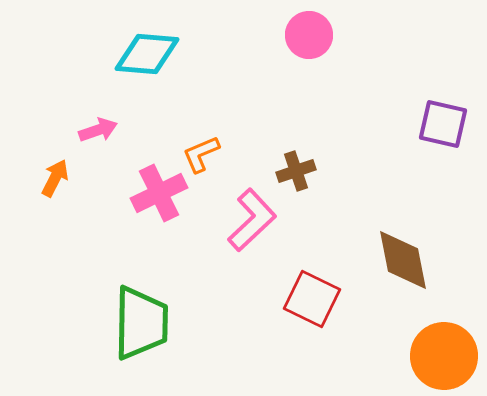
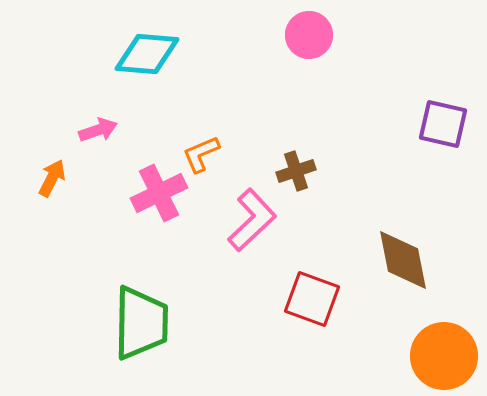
orange arrow: moved 3 px left
red square: rotated 6 degrees counterclockwise
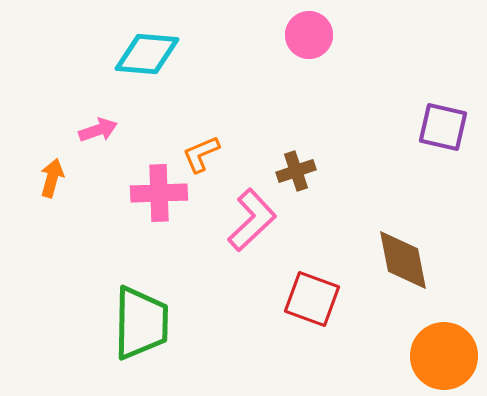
purple square: moved 3 px down
orange arrow: rotated 12 degrees counterclockwise
pink cross: rotated 24 degrees clockwise
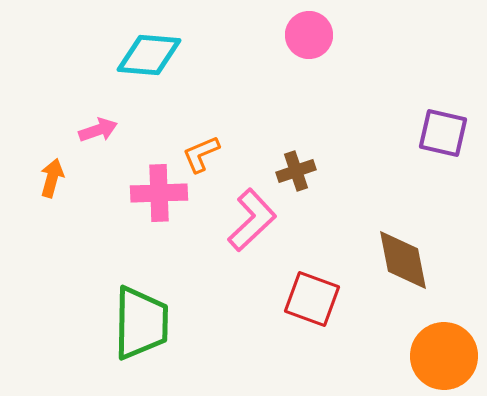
cyan diamond: moved 2 px right, 1 px down
purple square: moved 6 px down
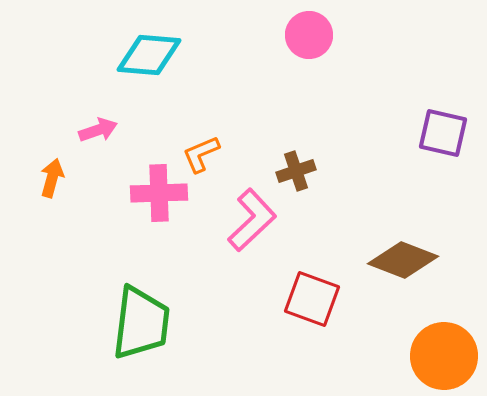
brown diamond: rotated 58 degrees counterclockwise
green trapezoid: rotated 6 degrees clockwise
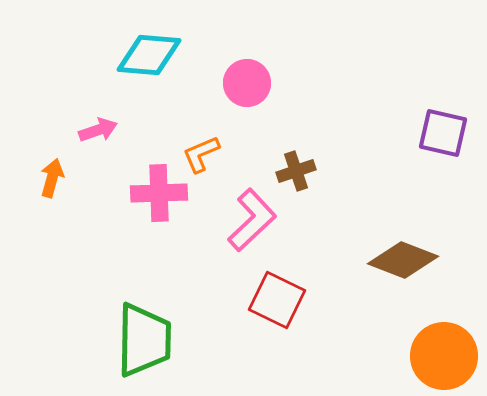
pink circle: moved 62 px left, 48 px down
red square: moved 35 px left, 1 px down; rotated 6 degrees clockwise
green trapezoid: moved 3 px right, 17 px down; rotated 6 degrees counterclockwise
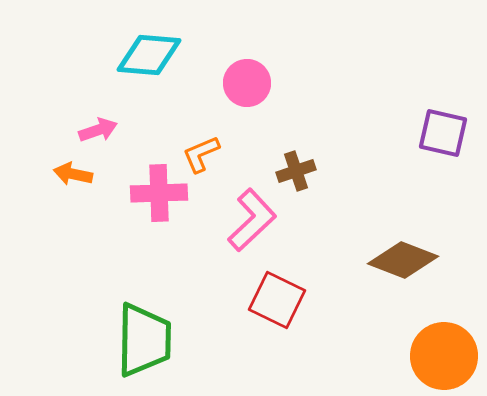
orange arrow: moved 21 px right, 4 px up; rotated 93 degrees counterclockwise
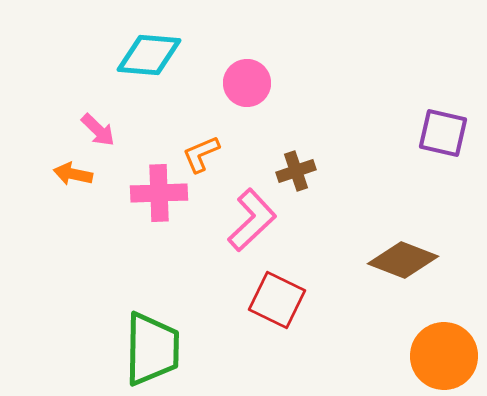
pink arrow: rotated 63 degrees clockwise
green trapezoid: moved 8 px right, 9 px down
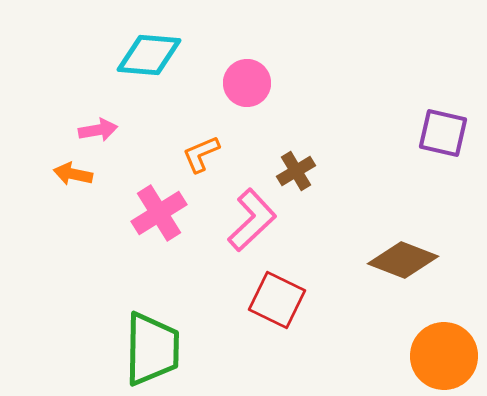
pink arrow: rotated 54 degrees counterclockwise
brown cross: rotated 12 degrees counterclockwise
pink cross: moved 20 px down; rotated 30 degrees counterclockwise
